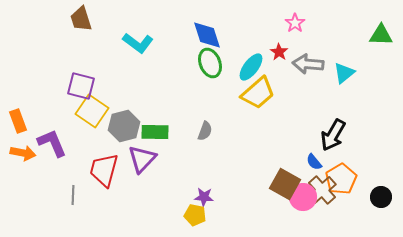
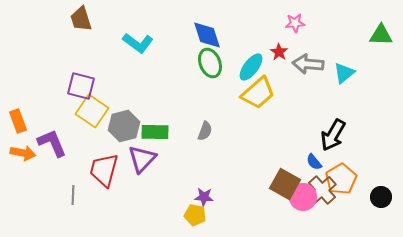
pink star: rotated 30 degrees clockwise
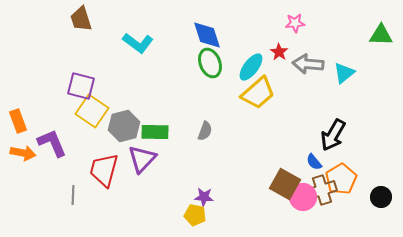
brown cross: rotated 24 degrees clockwise
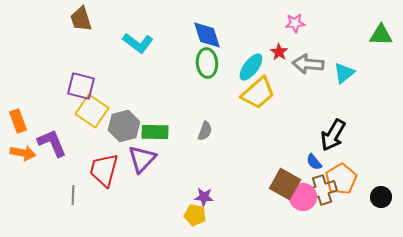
green ellipse: moved 3 px left; rotated 16 degrees clockwise
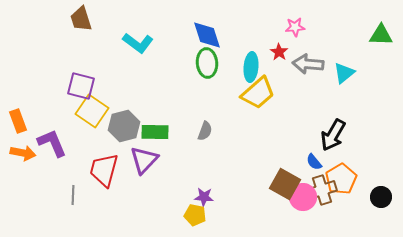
pink star: moved 4 px down
cyan ellipse: rotated 32 degrees counterclockwise
purple triangle: moved 2 px right, 1 px down
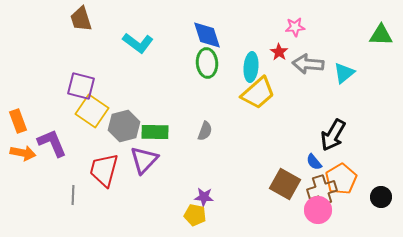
pink circle: moved 15 px right, 13 px down
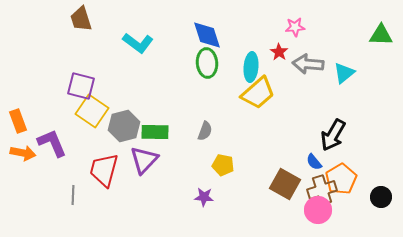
yellow pentagon: moved 28 px right, 50 px up
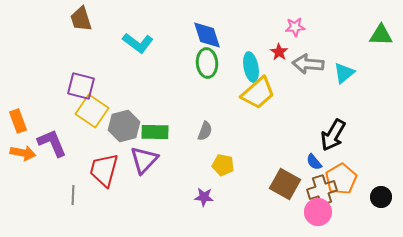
cyan ellipse: rotated 16 degrees counterclockwise
pink circle: moved 2 px down
